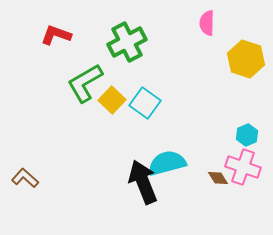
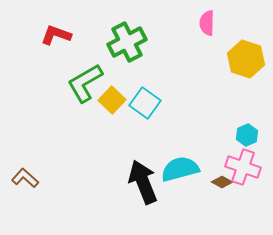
cyan semicircle: moved 13 px right, 6 px down
brown diamond: moved 4 px right, 4 px down; rotated 30 degrees counterclockwise
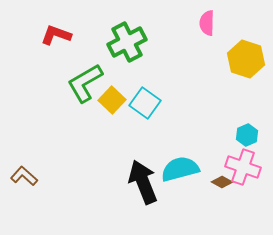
brown L-shape: moved 1 px left, 2 px up
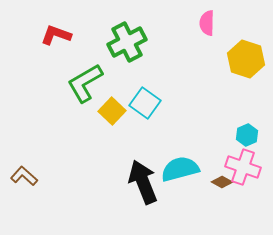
yellow square: moved 11 px down
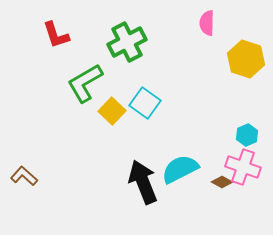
red L-shape: rotated 128 degrees counterclockwise
cyan semicircle: rotated 12 degrees counterclockwise
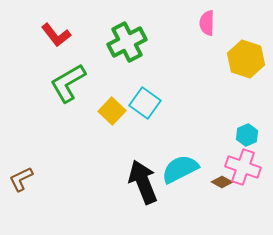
red L-shape: rotated 20 degrees counterclockwise
green L-shape: moved 17 px left
brown L-shape: moved 3 px left, 3 px down; rotated 68 degrees counterclockwise
